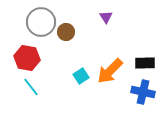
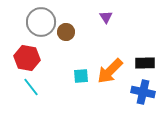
cyan square: rotated 28 degrees clockwise
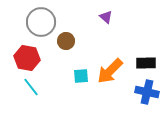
purple triangle: rotated 16 degrees counterclockwise
brown circle: moved 9 px down
black rectangle: moved 1 px right
blue cross: moved 4 px right
